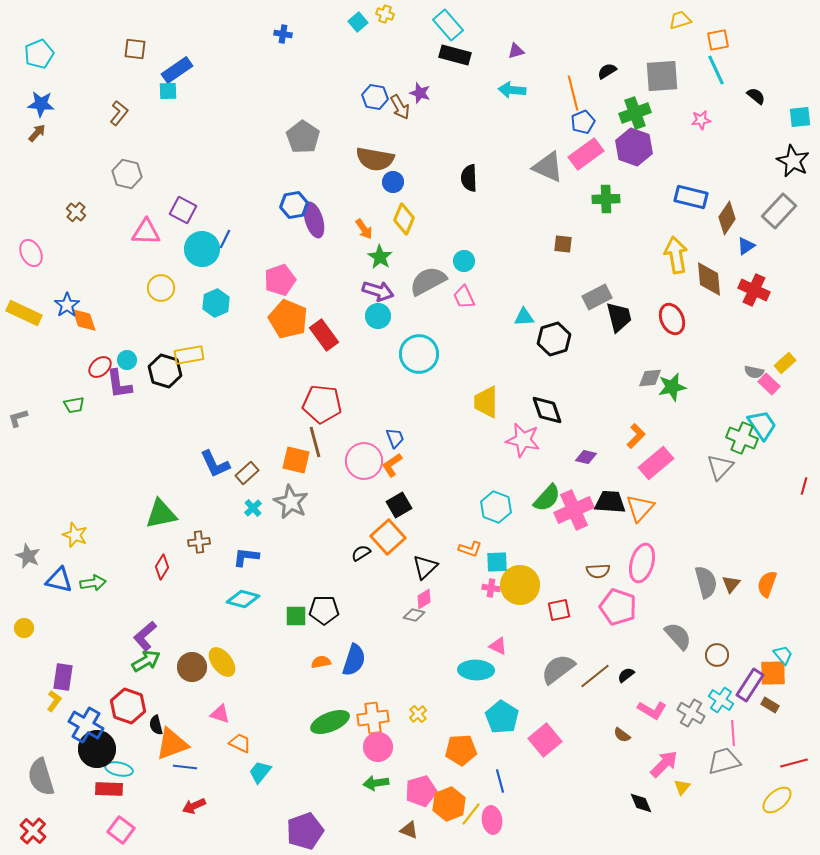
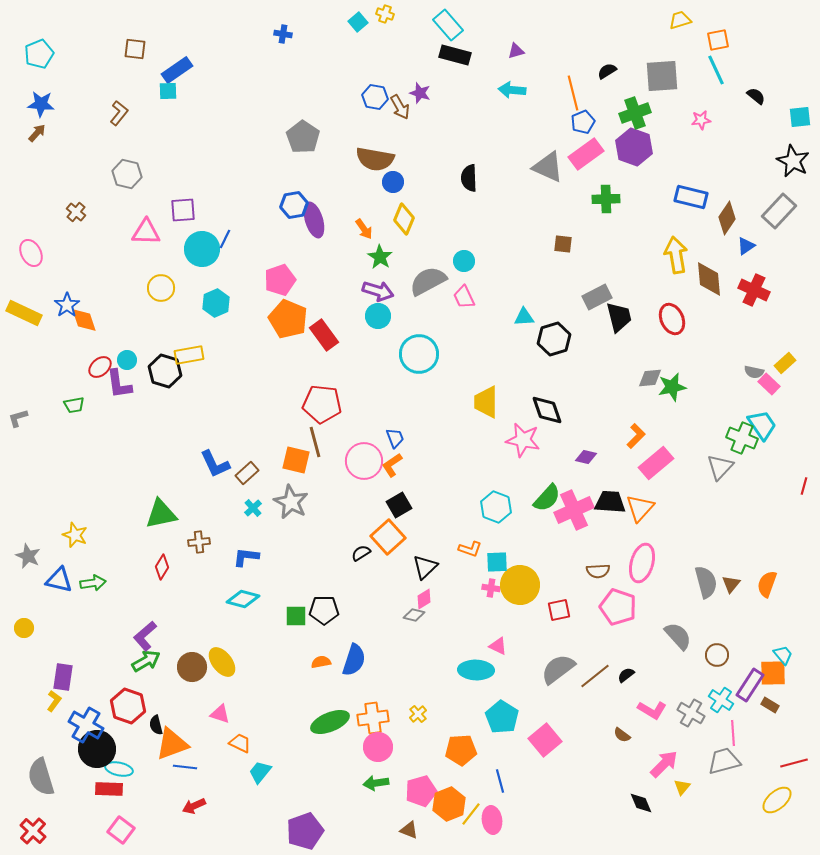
purple square at (183, 210): rotated 32 degrees counterclockwise
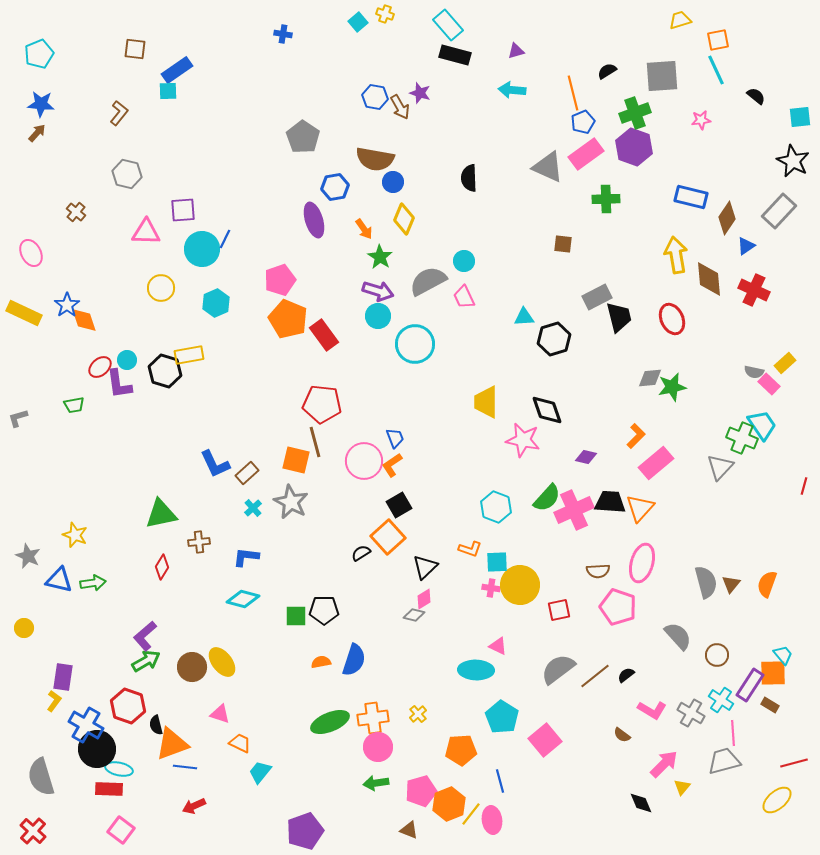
blue hexagon at (294, 205): moved 41 px right, 18 px up
cyan circle at (419, 354): moved 4 px left, 10 px up
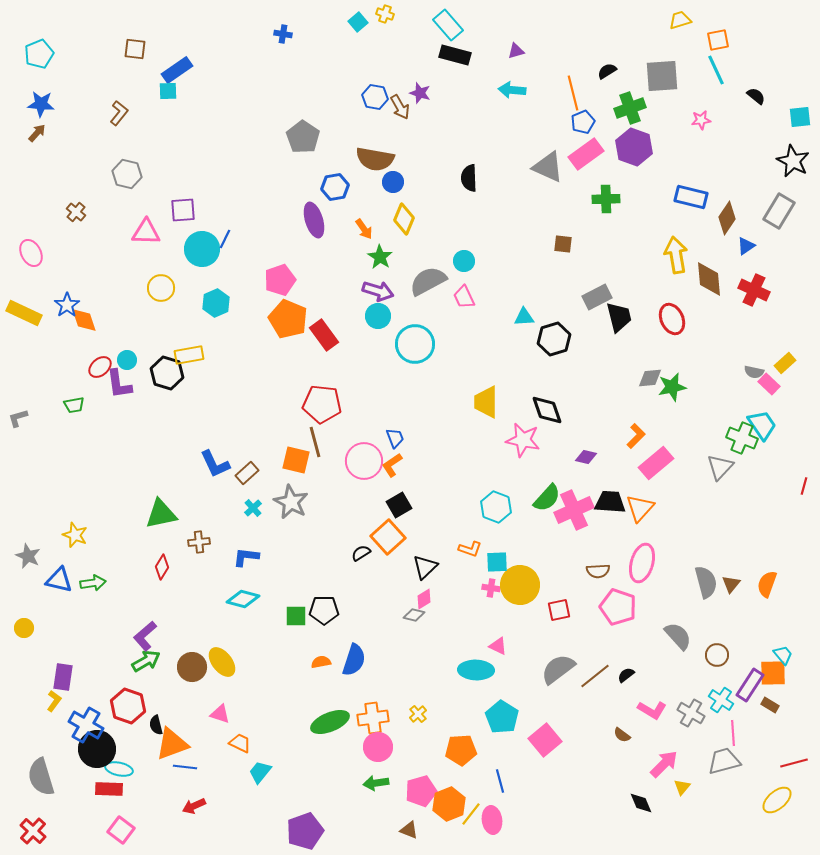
green cross at (635, 113): moved 5 px left, 5 px up
gray rectangle at (779, 211): rotated 12 degrees counterclockwise
black hexagon at (165, 371): moved 2 px right, 2 px down
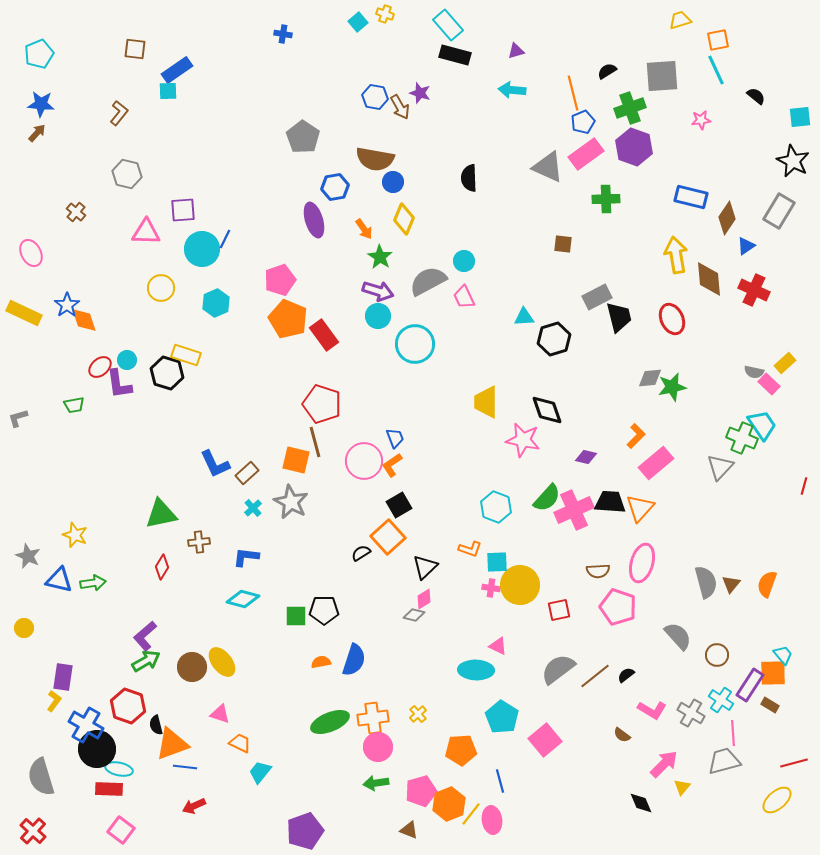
yellow rectangle at (189, 355): moved 3 px left; rotated 28 degrees clockwise
red pentagon at (322, 404): rotated 12 degrees clockwise
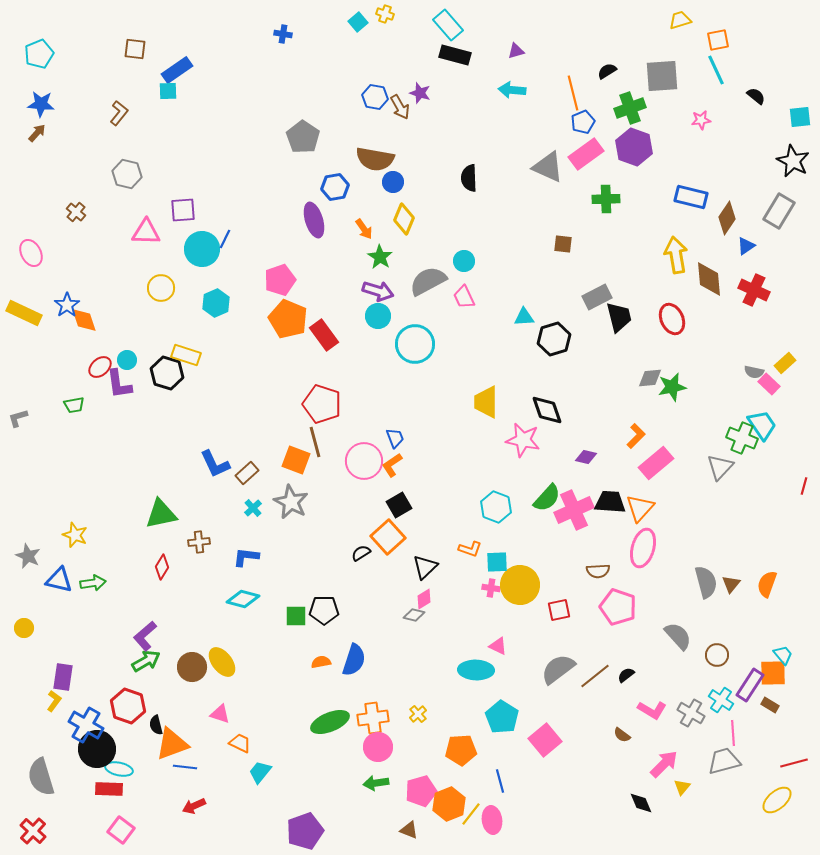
orange square at (296, 460): rotated 8 degrees clockwise
pink ellipse at (642, 563): moved 1 px right, 15 px up
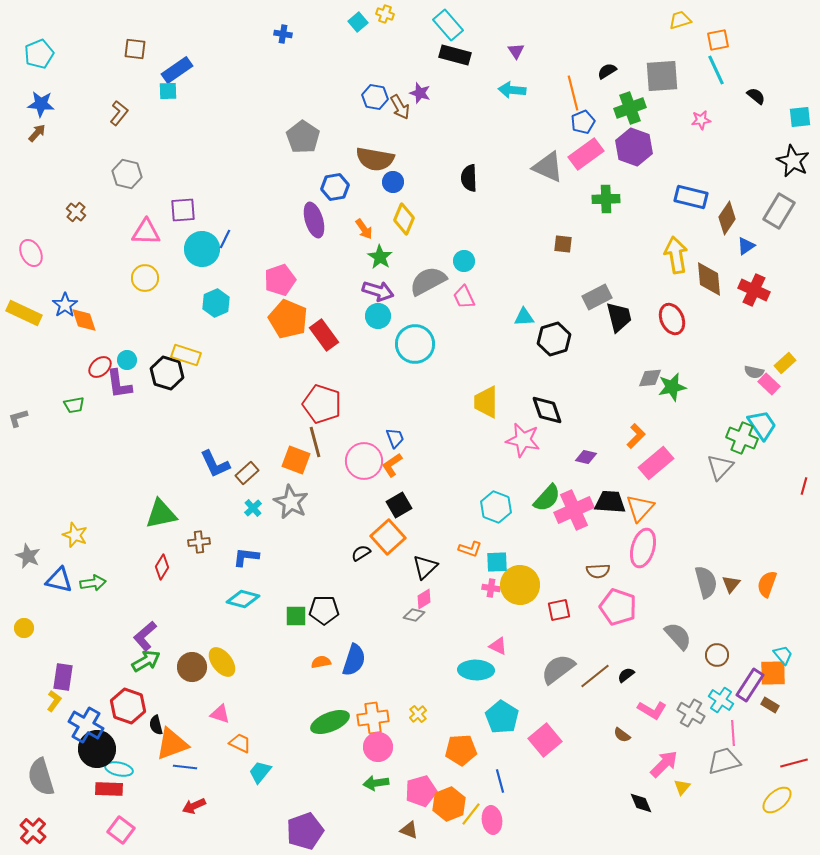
purple triangle at (516, 51): rotated 48 degrees counterclockwise
yellow circle at (161, 288): moved 16 px left, 10 px up
blue star at (67, 305): moved 2 px left
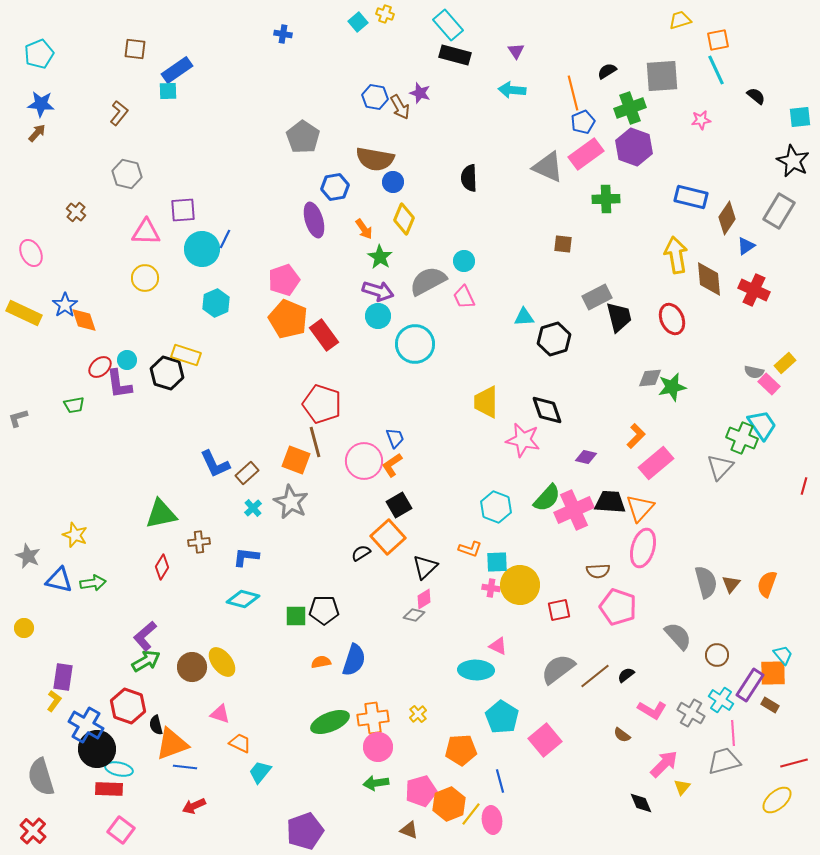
pink pentagon at (280, 280): moved 4 px right
